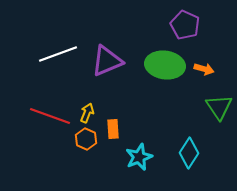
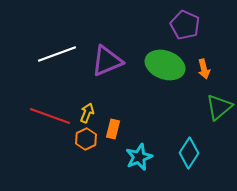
white line: moved 1 px left
green ellipse: rotated 12 degrees clockwise
orange arrow: rotated 60 degrees clockwise
green triangle: rotated 24 degrees clockwise
orange rectangle: rotated 18 degrees clockwise
orange hexagon: rotated 10 degrees clockwise
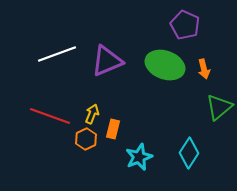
yellow arrow: moved 5 px right, 1 px down
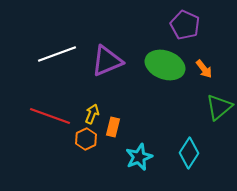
orange arrow: rotated 24 degrees counterclockwise
orange rectangle: moved 2 px up
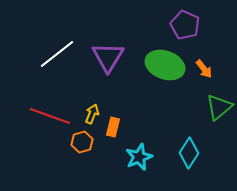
white line: rotated 18 degrees counterclockwise
purple triangle: moved 1 px right, 4 px up; rotated 36 degrees counterclockwise
orange hexagon: moved 4 px left, 3 px down; rotated 10 degrees clockwise
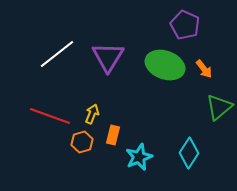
orange rectangle: moved 8 px down
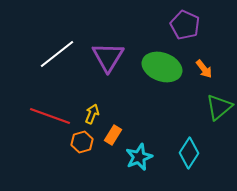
green ellipse: moved 3 px left, 2 px down
orange rectangle: rotated 18 degrees clockwise
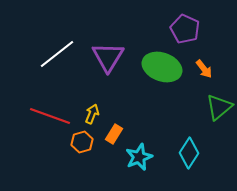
purple pentagon: moved 4 px down
orange rectangle: moved 1 px right, 1 px up
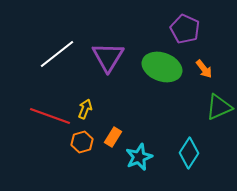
green triangle: rotated 16 degrees clockwise
yellow arrow: moved 7 px left, 5 px up
orange rectangle: moved 1 px left, 3 px down
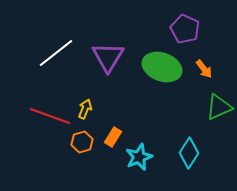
white line: moved 1 px left, 1 px up
